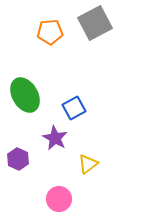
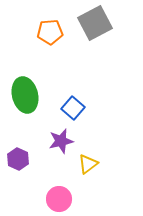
green ellipse: rotated 16 degrees clockwise
blue square: moved 1 px left; rotated 20 degrees counterclockwise
purple star: moved 6 px right, 3 px down; rotated 30 degrees clockwise
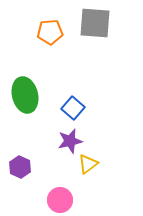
gray square: rotated 32 degrees clockwise
purple star: moved 9 px right
purple hexagon: moved 2 px right, 8 px down
pink circle: moved 1 px right, 1 px down
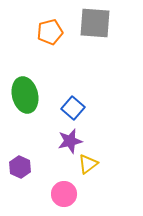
orange pentagon: rotated 10 degrees counterclockwise
pink circle: moved 4 px right, 6 px up
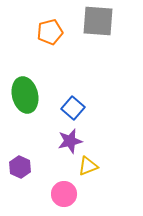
gray square: moved 3 px right, 2 px up
yellow triangle: moved 2 px down; rotated 15 degrees clockwise
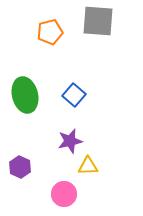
blue square: moved 1 px right, 13 px up
yellow triangle: rotated 20 degrees clockwise
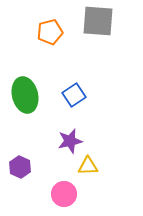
blue square: rotated 15 degrees clockwise
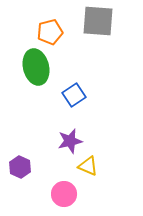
green ellipse: moved 11 px right, 28 px up
yellow triangle: rotated 25 degrees clockwise
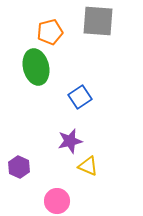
blue square: moved 6 px right, 2 px down
purple hexagon: moved 1 px left
pink circle: moved 7 px left, 7 px down
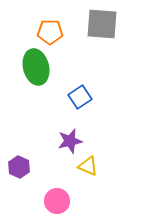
gray square: moved 4 px right, 3 px down
orange pentagon: rotated 15 degrees clockwise
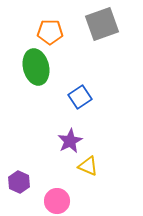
gray square: rotated 24 degrees counterclockwise
purple star: rotated 15 degrees counterclockwise
purple hexagon: moved 15 px down
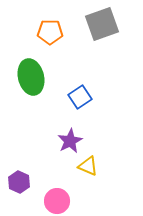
green ellipse: moved 5 px left, 10 px down
